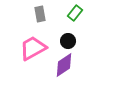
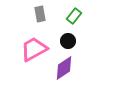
green rectangle: moved 1 px left, 3 px down
pink trapezoid: moved 1 px right, 1 px down
purple diamond: moved 3 px down
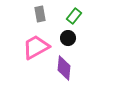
black circle: moved 3 px up
pink trapezoid: moved 2 px right, 2 px up
purple diamond: rotated 50 degrees counterclockwise
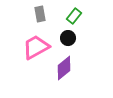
purple diamond: rotated 45 degrees clockwise
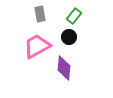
black circle: moved 1 px right, 1 px up
pink trapezoid: moved 1 px right, 1 px up
purple diamond: rotated 45 degrees counterclockwise
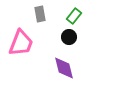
pink trapezoid: moved 16 px left, 3 px up; rotated 140 degrees clockwise
purple diamond: rotated 20 degrees counterclockwise
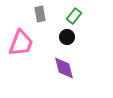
black circle: moved 2 px left
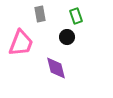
green rectangle: moved 2 px right; rotated 56 degrees counterclockwise
purple diamond: moved 8 px left
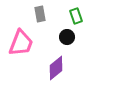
purple diamond: rotated 65 degrees clockwise
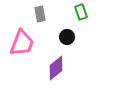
green rectangle: moved 5 px right, 4 px up
pink trapezoid: moved 1 px right
